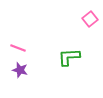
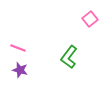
green L-shape: rotated 50 degrees counterclockwise
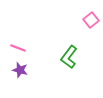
pink square: moved 1 px right, 1 px down
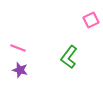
pink square: rotated 14 degrees clockwise
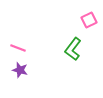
pink square: moved 2 px left
green L-shape: moved 4 px right, 8 px up
